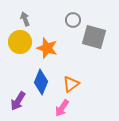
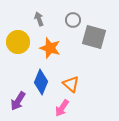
gray arrow: moved 14 px right
yellow circle: moved 2 px left
orange star: moved 3 px right
orange triangle: rotated 42 degrees counterclockwise
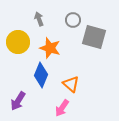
blue diamond: moved 7 px up
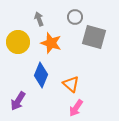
gray circle: moved 2 px right, 3 px up
orange star: moved 1 px right, 5 px up
pink arrow: moved 14 px right
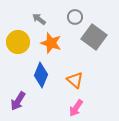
gray arrow: rotated 32 degrees counterclockwise
gray square: rotated 20 degrees clockwise
orange triangle: moved 4 px right, 4 px up
